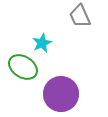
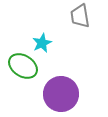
gray trapezoid: rotated 15 degrees clockwise
green ellipse: moved 1 px up
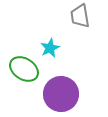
cyan star: moved 8 px right, 5 px down
green ellipse: moved 1 px right, 3 px down
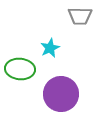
gray trapezoid: rotated 80 degrees counterclockwise
green ellipse: moved 4 px left; rotated 28 degrees counterclockwise
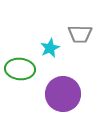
gray trapezoid: moved 18 px down
purple circle: moved 2 px right
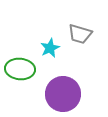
gray trapezoid: rotated 15 degrees clockwise
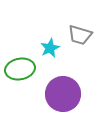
gray trapezoid: moved 1 px down
green ellipse: rotated 16 degrees counterclockwise
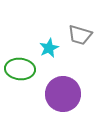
cyan star: moved 1 px left
green ellipse: rotated 16 degrees clockwise
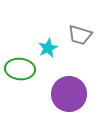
cyan star: moved 1 px left
purple circle: moved 6 px right
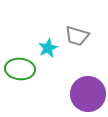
gray trapezoid: moved 3 px left, 1 px down
purple circle: moved 19 px right
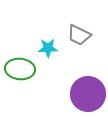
gray trapezoid: moved 2 px right, 1 px up; rotated 10 degrees clockwise
cyan star: rotated 24 degrees clockwise
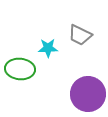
gray trapezoid: moved 1 px right
